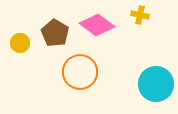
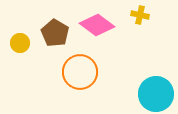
cyan circle: moved 10 px down
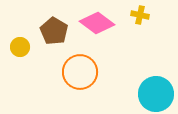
pink diamond: moved 2 px up
brown pentagon: moved 1 px left, 2 px up
yellow circle: moved 4 px down
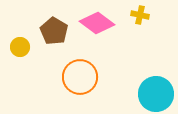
orange circle: moved 5 px down
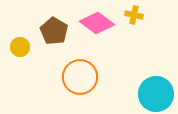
yellow cross: moved 6 px left
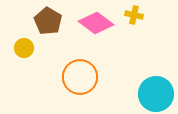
pink diamond: moved 1 px left
brown pentagon: moved 6 px left, 10 px up
yellow circle: moved 4 px right, 1 px down
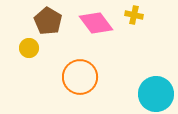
pink diamond: rotated 16 degrees clockwise
yellow circle: moved 5 px right
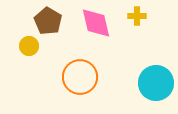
yellow cross: moved 3 px right, 1 px down; rotated 12 degrees counterclockwise
pink diamond: rotated 24 degrees clockwise
yellow circle: moved 2 px up
cyan circle: moved 11 px up
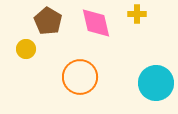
yellow cross: moved 2 px up
yellow circle: moved 3 px left, 3 px down
